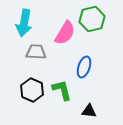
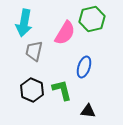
gray trapezoid: moved 2 px left, 1 px up; rotated 80 degrees counterclockwise
black triangle: moved 1 px left
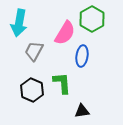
green hexagon: rotated 15 degrees counterclockwise
cyan arrow: moved 5 px left
gray trapezoid: rotated 15 degrees clockwise
blue ellipse: moved 2 px left, 11 px up; rotated 10 degrees counterclockwise
green L-shape: moved 7 px up; rotated 10 degrees clockwise
black triangle: moved 6 px left; rotated 14 degrees counterclockwise
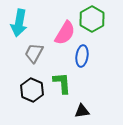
gray trapezoid: moved 2 px down
